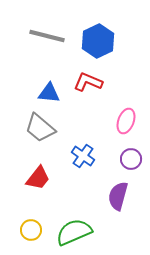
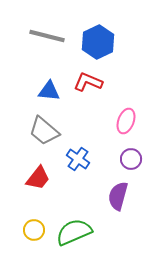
blue hexagon: moved 1 px down
blue triangle: moved 2 px up
gray trapezoid: moved 4 px right, 3 px down
blue cross: moved 5 px left, 3 px down
yellow circle: moved 3 px right
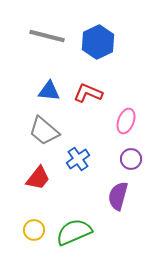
red L-shape: moved 11 px down
blue cross: rotated 20 degrees clockwise
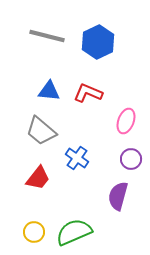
gray trapezoid: moved 3 px left
blue cross: moved 1 px left, 1 px up; rotated 20 degrees counterclockwise
yellow circle: moved 2 px down
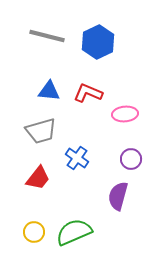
pink ellipse: moved 1 px left, 7 px up; rotated 65 degrees clockwise
gray trapezoid: rotated 56 degrees counterclockwise
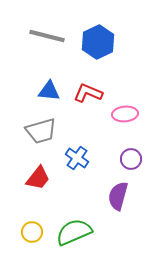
yellow circle: moved 2 px left
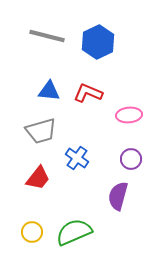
pink ellipse: moved 4 px right, 1 px down
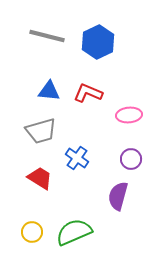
red trapezoid: moved 2 px right; rotated 96 degrees counterclockwise
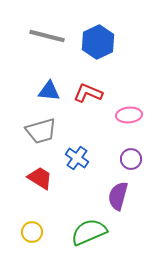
green semicircle: moved 15 px right
